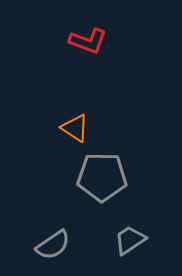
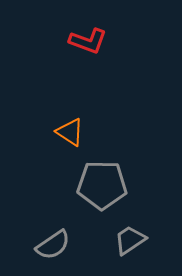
orange triangle: moved 5 px left, 4 px down
gray pentagon: moved 8 px down
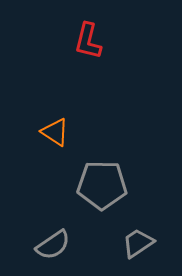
red L-shape: rotated 84 degrees clockwise
orange triangle: moved 15 px left
gray trapezoid: moved 8 px right, 3 px down
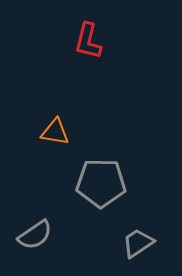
orange triangle: rotated 24 degrees counterclockwise
gray pentagon: moved 1 px left, 2 px up
gray semicircle: moved 18 px left, 10 px up
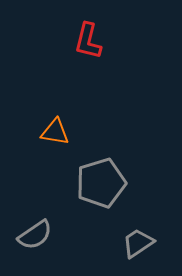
gray pentagon: rotated 18 degrees counterclockwise
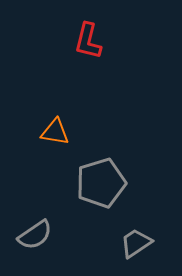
gray trapezoid: moved 2 px left
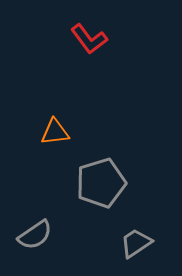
red L-shape: moved 1 px right, 2 px up; rotated 51 degrees counterclockwise
orange triangle: rotated 16 degrees counterclockwise
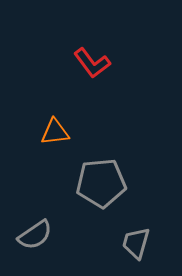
red L-shape: moved 3 px right, 24 px down
gray pentagon: rotated 12 degrees clockwise
gray trapezoid: rotated 40 degrees counterclockwise
